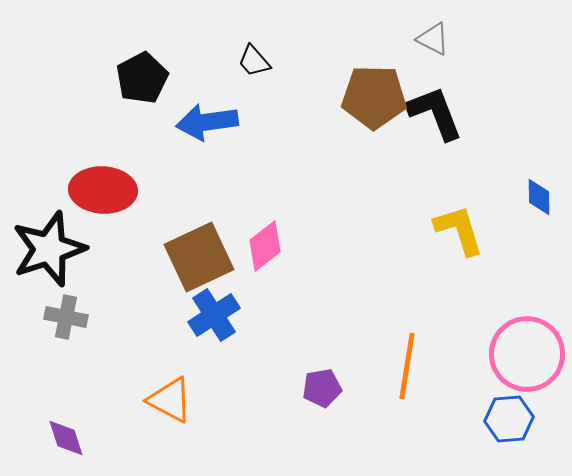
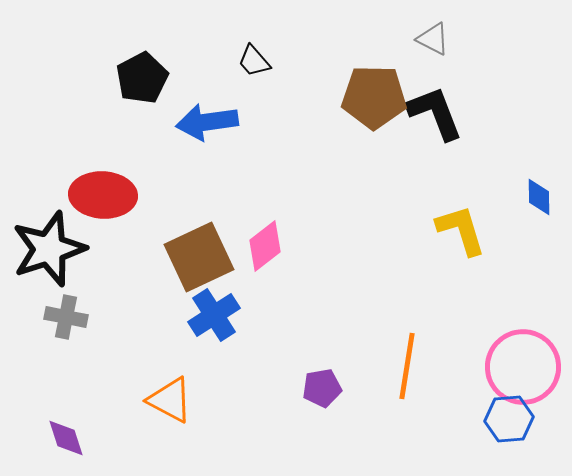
red ellipse: moved 5 px down
yellow L-shape: moved 2 px right
pink circle: moved 4 px left, 13 px down
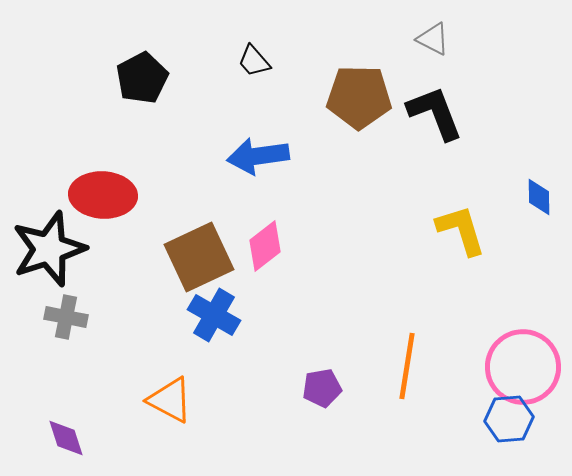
brown pentagon: moved 15 px left
blue arrow: moved 51 px right, 34 px down
blue cross: rotated 27 degrees counterclockwise
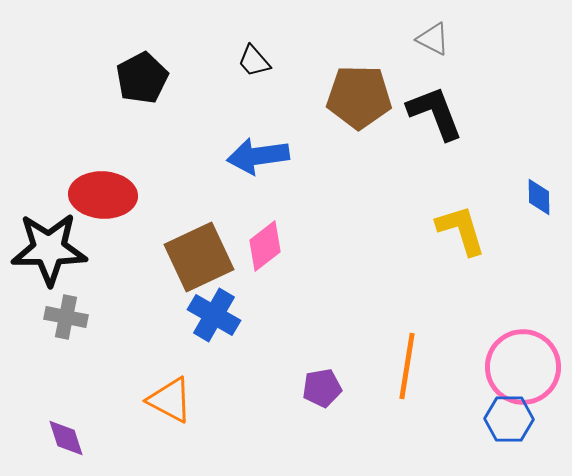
black star: rotated 18 degrees clockwise
blue hexagon: rotated 6 degrees clockwise
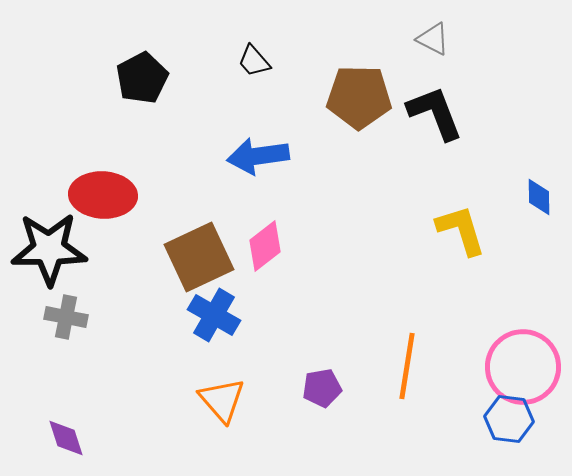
orange triangle: moved 52 px right; rotated 21 degrees clockwise
blue hexagon: rotated 6 degrees clockwise
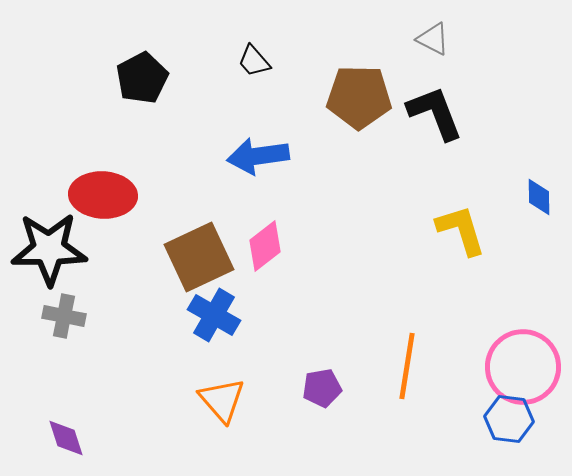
gray cross: moved 2 px left, 1 px up
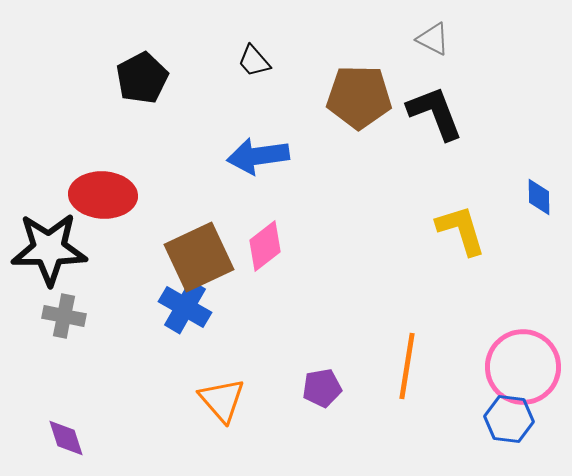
blue cross: moved 29 px left, 8 px up
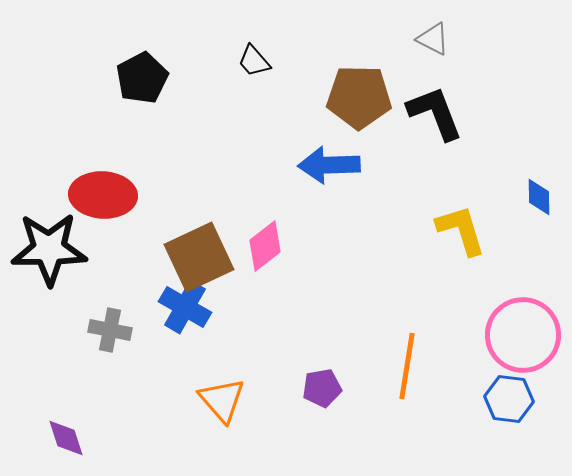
blue arrow: moved 71 px right, 9 px down; rotated 6 degrees clockwise
gray cross: moved 46 px right, 14 px down
pink circle: moved 32 px up
blue hexagon: moved 20 px up
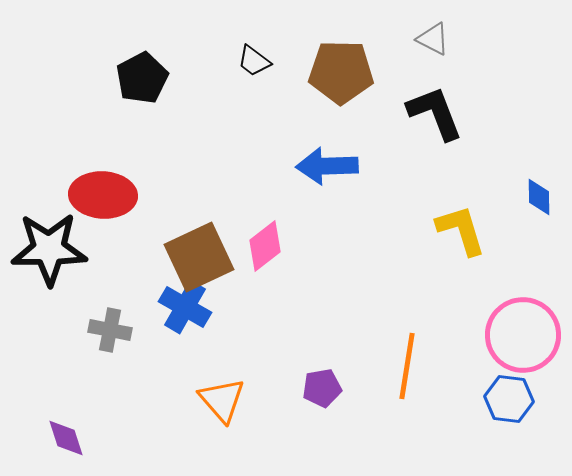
black trapezoid: rotated 12 degrees counterclockwise
brown pentagon: moved 18 px left, 25 px up
blue arrow: moved 2 px left, 1 px down
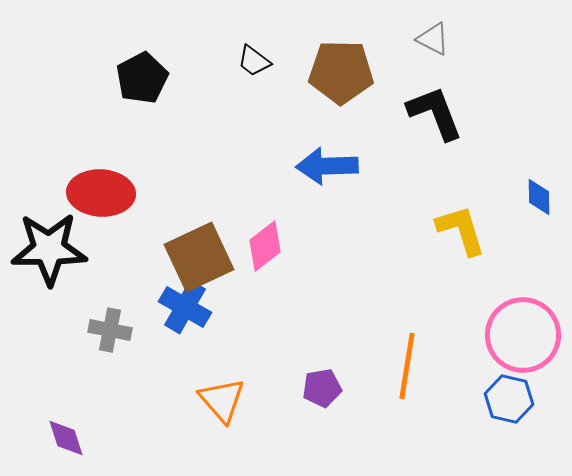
red ellipse: moved 2 px left, 2 px up
blue hexagon: rotated 6 degrees clockwise
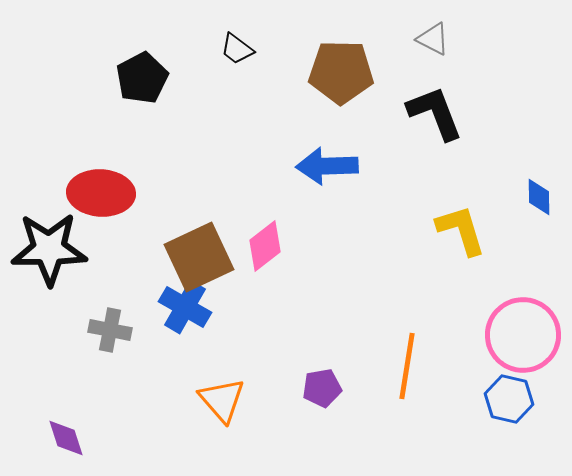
black trapezoid: moved 17 px left, 12 px up
